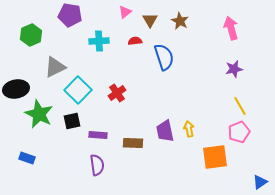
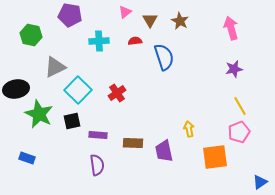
green hexagon: rotated 25 degrees counterclockwise
purple trapezoid: moved 1 px left, 20 px down
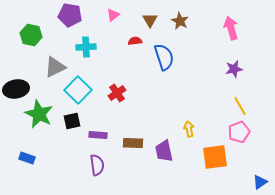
pink triangle: moved 12 px left, 3 px down
cyan cross: moved 13 px left, 6 px down
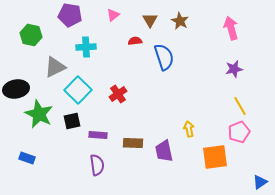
red cross: moved 1 px right, 1 px down
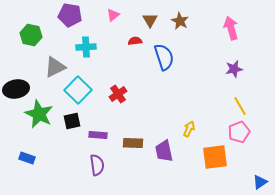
yellow arrow: rotated 35 degrees clockwise
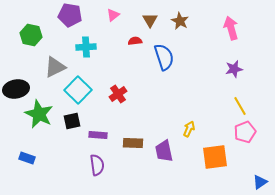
pink pentagon: moved 6 px right
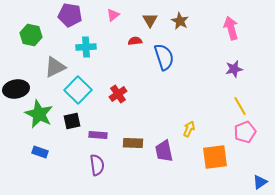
blue rectangle: moved 13 px right, 6 px up
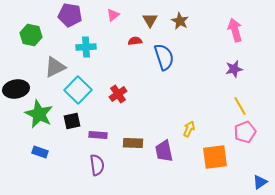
pink arrow: moved 4 px right, 2 px down
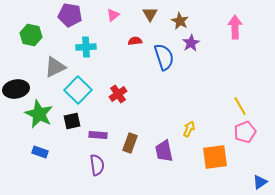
brown triangle: moved 6 px up
pink arrow: moved 3 px up; rotated 15 degrees clockwise
purple star: moved 43 px left, 26 px up; rotated 18 degrees counterclockwise
brown rectangle: moved 3 px left; rotated 72 degrees counterclockwise
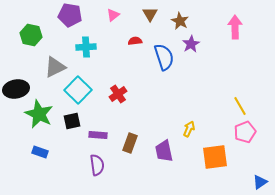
purple star: moved 1 px down
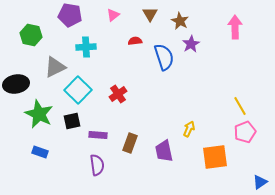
black ellipse: moved 5 px up
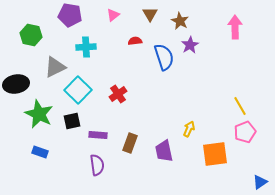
purple star: moved 1 px left, 1 px down
orange square: moved 3 px up
